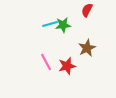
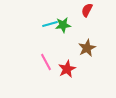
red star: moved 3 px down; rotated 12 degrees counterclockwise
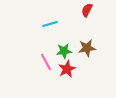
green star: moved 1 px right, 26 px down
brown star: rotated 18 degrees clockwise
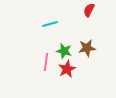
red semicircle: moved 2 px right
green star: rotated 21 degrees clockwise
pink line: rotated 36 degrees clockwise
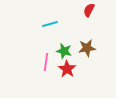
red star: rotated 12 degrees counterclockwise
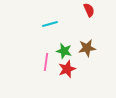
red semicircle: rotated 128 degrees clockwise
red star: rotated 18 degrees clockwise
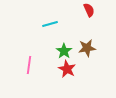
green star: rotated 21 degrees clockwise
pink line: moved 17 px left, 3 px down
red star: rotated 24 degrees counterclockwise
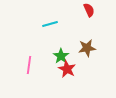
green star: moved 3 px left, 5 px down
